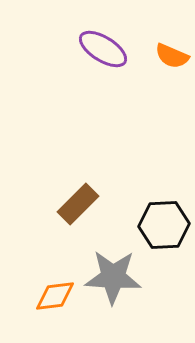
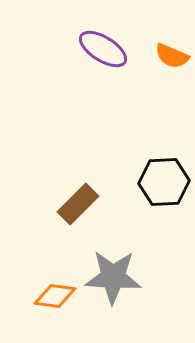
black hexagon: moved 43 px up
orange diamond: rotated 15 degrees clockwise
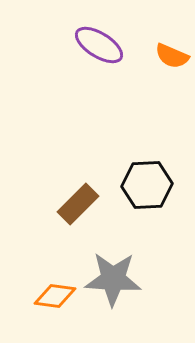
purple ellipse: moved 4 px left, 4 px up
black hexagon: moved 17 px left, 3 px down
gray star: moved 2 px down
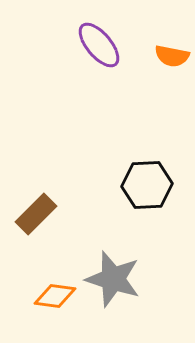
purple ellipse: rotated 18 degrees clockwise
orange semicircle: rotated 12 degrees counterclockwise
brown rectangle: moved 42 px left, 10 px down
gray star: rotated 14 degrees clockwise
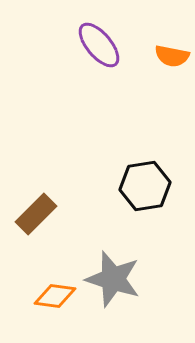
black hexagon: moved 2 px left, 1 px down; rotated 6 degrees counterclockwise
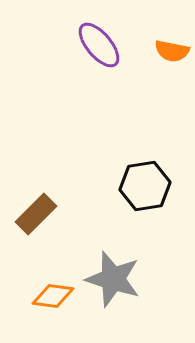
orange semicircle: moved 5 px up
orange diamond: moved 2 px left
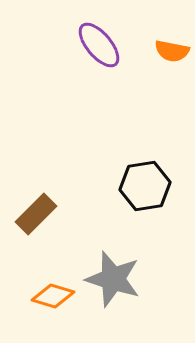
orange diamond: rotated 9 degrees clockwise
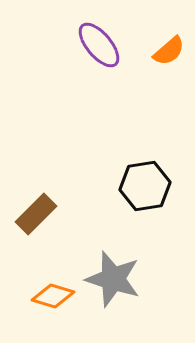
orange semicircle: moved 3 px left; rotated 52 degrees counterclockwise
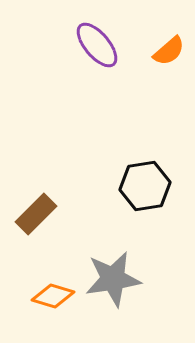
purple ellipse: moved 2 px left
gray star: rotated 26 degrees counterclockwise
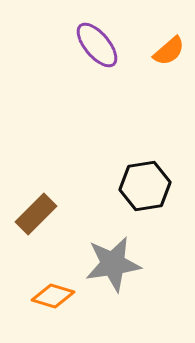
gray star: moved 15 px up
